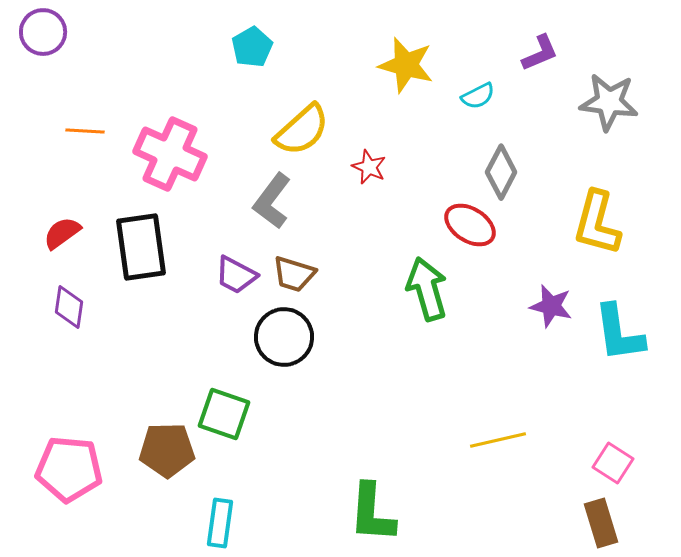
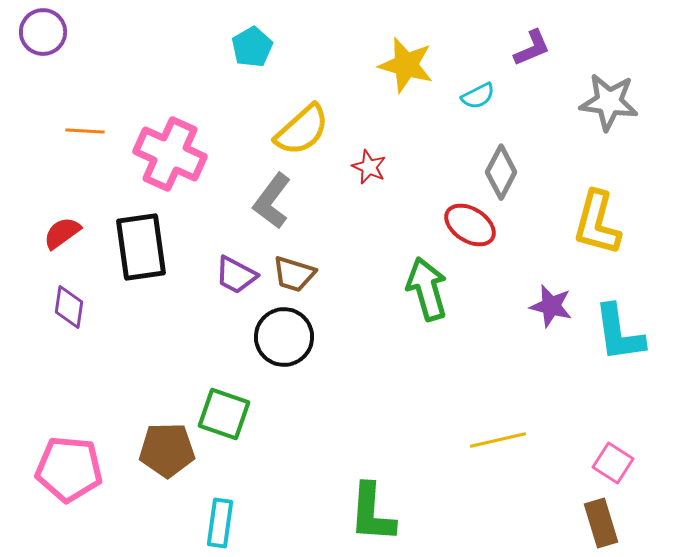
purple L-shape: moved 8 px left, 5 px up
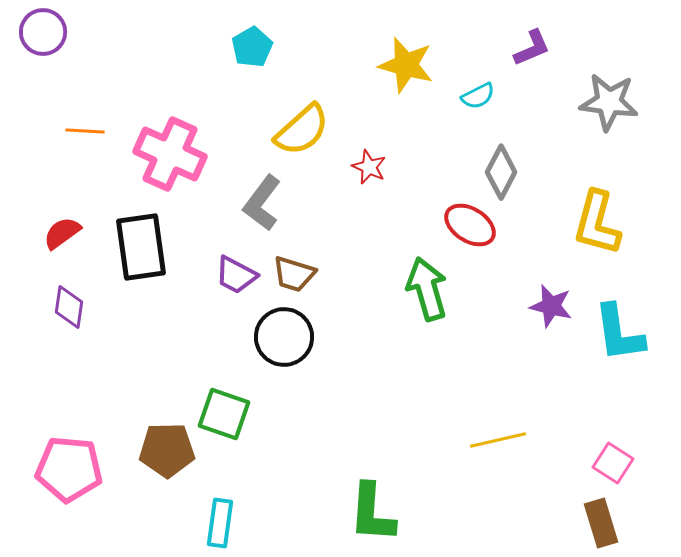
gray L-shape: moved 10 px left, 2 px down
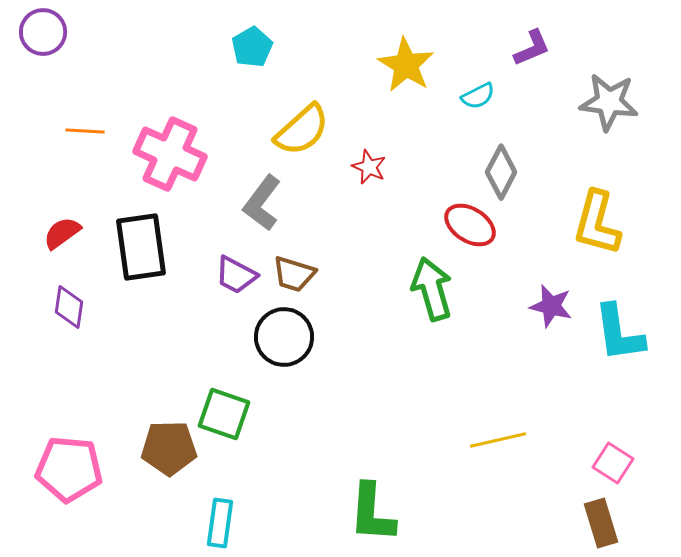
yellow star: rotated 16 degrees clockwise
green arrow: moved 5 px right
brown pentagon: moved 2 px right, 2 px up
